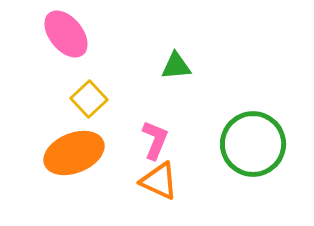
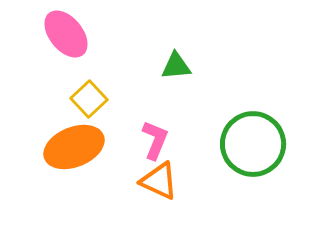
orange ellipse: moved 6 px up
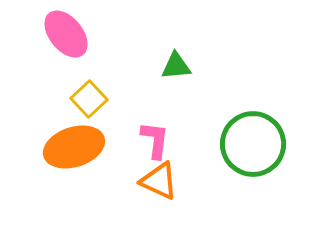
pink L-shape: rotated 15 degrees counterclockwise
orange ellipse: rotated 4 degrees clockwise
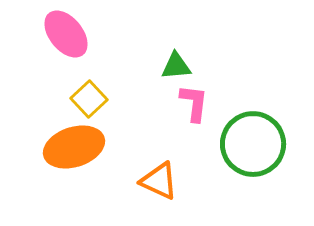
pink L-shape: moved 39 px right, 37 px up
